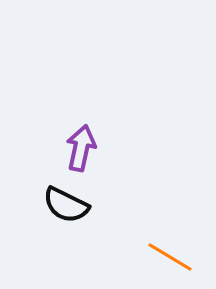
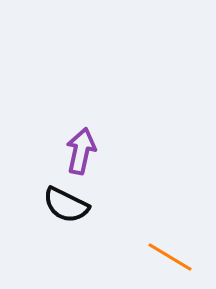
purple arrow: moved 3 px down
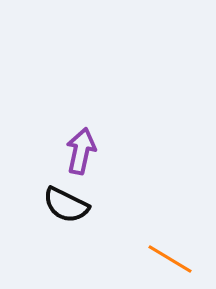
orange line: moved 2 px down
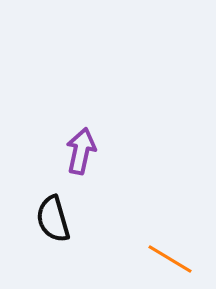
black semicircle: moved 13 px left, 14 px down; rotated 48 degrees clockwise
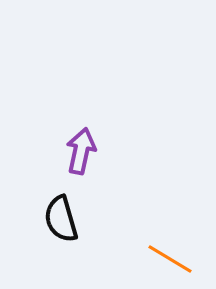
black semicircle: moved 8 px right
